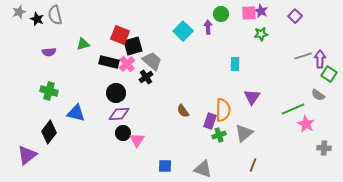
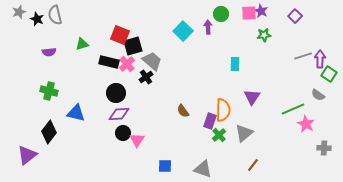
green star at (261, 34): moved 3 px right, 1 px down
green triangle at (83, 44): moved 1 px left
green cross at (219, 135): rotated 24 degrees counterclockwise
brown line at (253, 165): rotated 16 degrees clockwise
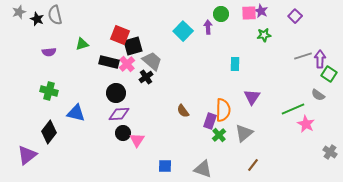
gray cross at (324, 148): moved 6 px right, 4 px down; rotated 32 degrees clockwise
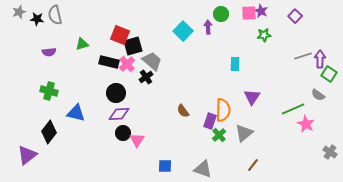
black star at (37, 19): rotated 16 degrees counterclockwise
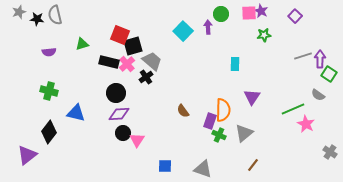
green cross at (219, 135): rotated 24 degrees counterclockwise
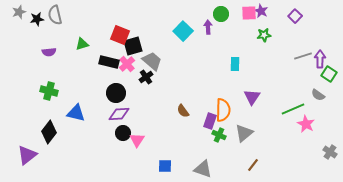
black star at (37, 19): rotated 16 degrees counterclockwise
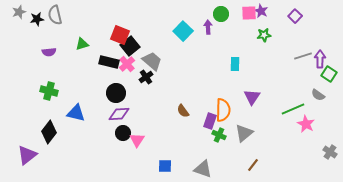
black square at (133, 46): moved 3 px left; rotated 24 degrees counterclockwise
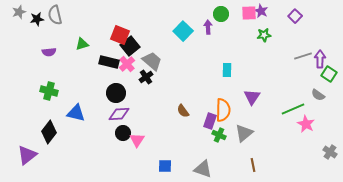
cyan rectangle at (235, 64): moved 8 px left, 6 px down
brown line at (253, 165): rotated 48 degrees counterclockwise
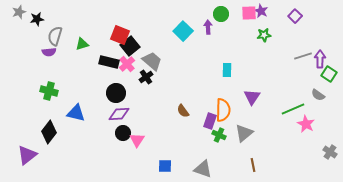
gray semicircle at (55, 15): moved 21 px down; rotated 30 degrees clockwise
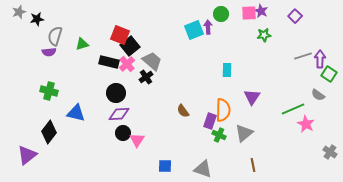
cyan square at (183, 31): moved 11 px right, 1 px up; rotated 24 degrees clockwise
